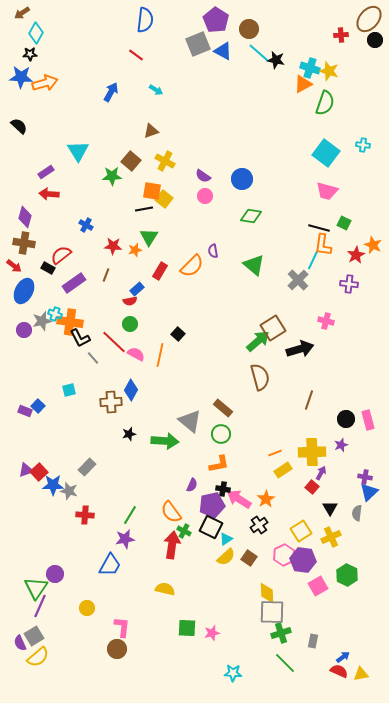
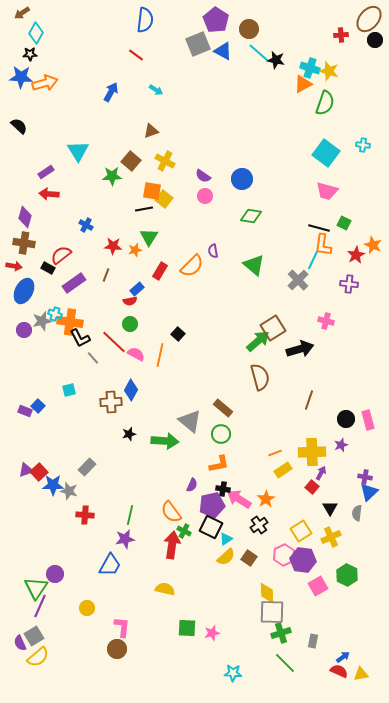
red arrow at (14, 266): rotated 28 degrees counterclockwise
green line at (130, 515): rotated 18 degrees counterclockwise
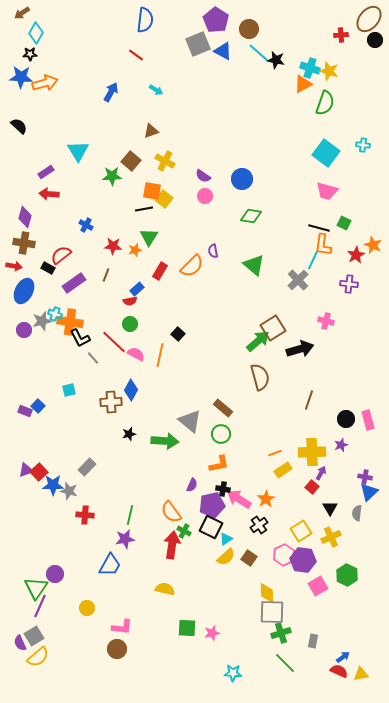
pink L-shape at (122, 627): rotated 90 degrees clockwise
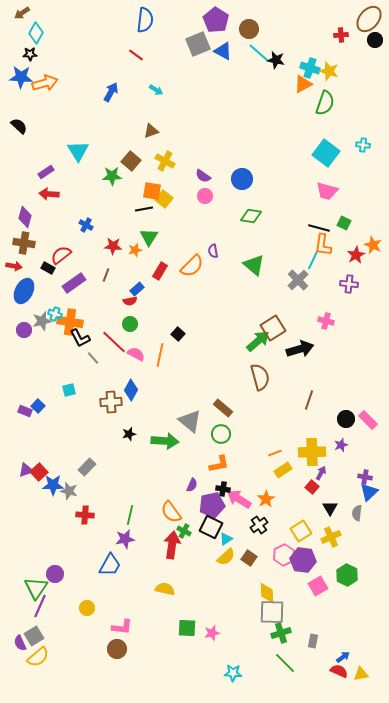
pink rectangle at (368, 420): rotated 30 degrees counterclockwise
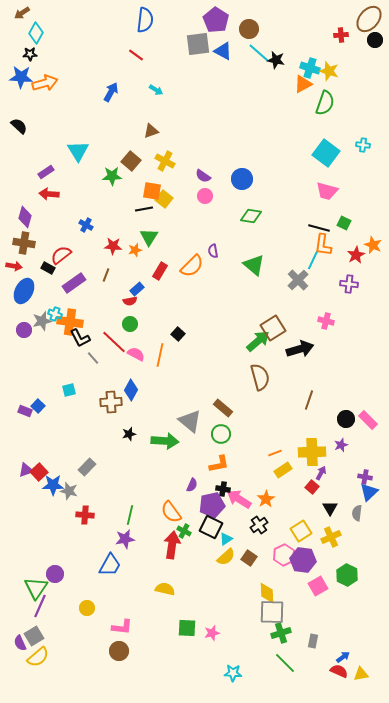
gray square at (198, 44): rotated 15 degrees clockwise
brown circle at (117, 649): moved 2 px right, 2 px down
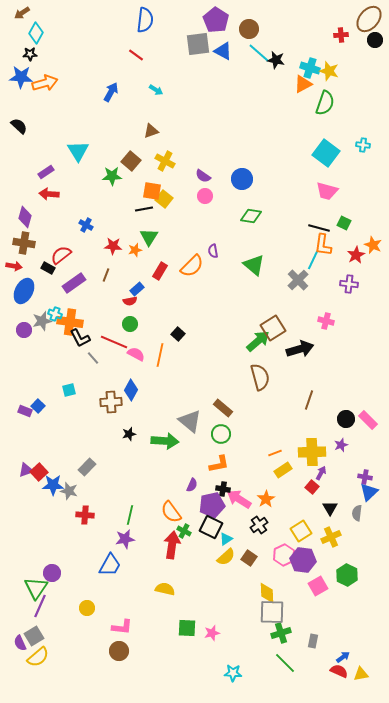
red line at (114, 342): rotated 20 degrees counterclockwise
purple circle at (55, 574): moved 3 px left, 1 px up
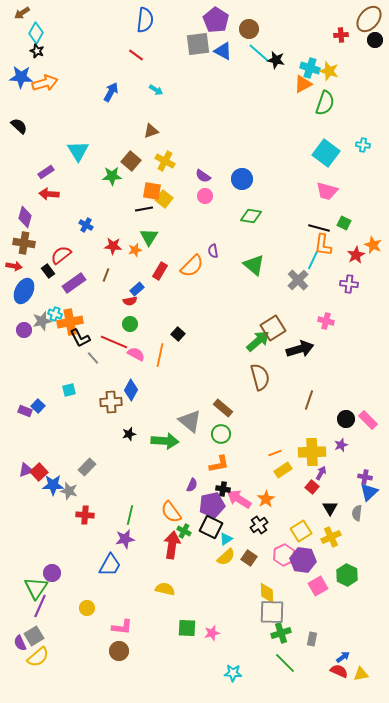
black star at (30, 54): moved 7 px right, 3 px up; rotated 24 degrees clockwise
black rectangle at (48, 268): moved 3 px down; rotated 24 degrees clockwise
orange cross at (70, 322): rotated 20 degrees counterclockwise
gray rectangle at (313, 641): moved 1 px left, 2 px up
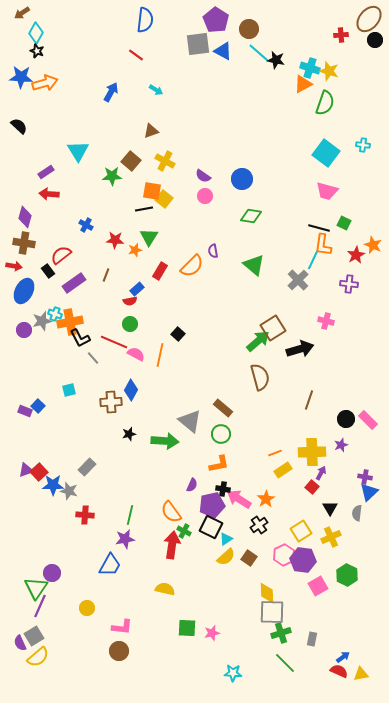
red star at (113, 246): moved 2 px right, 6 px up
